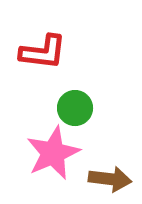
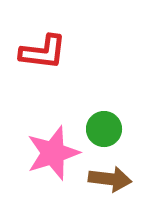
green circle: moved 29 px right, 21 px down
pink star: rotated 6 degrees clockwise
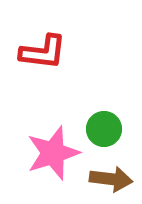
brown arrow: moved 1 px right
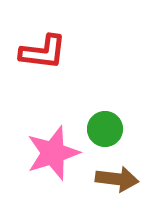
green circle: moved 1 px right
brown arrow: moved 6 px right
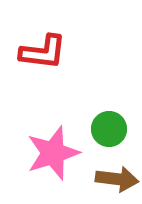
green circle: moved 4 px right
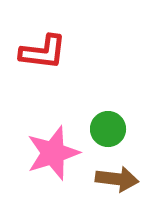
green circle: moved 1 px left
